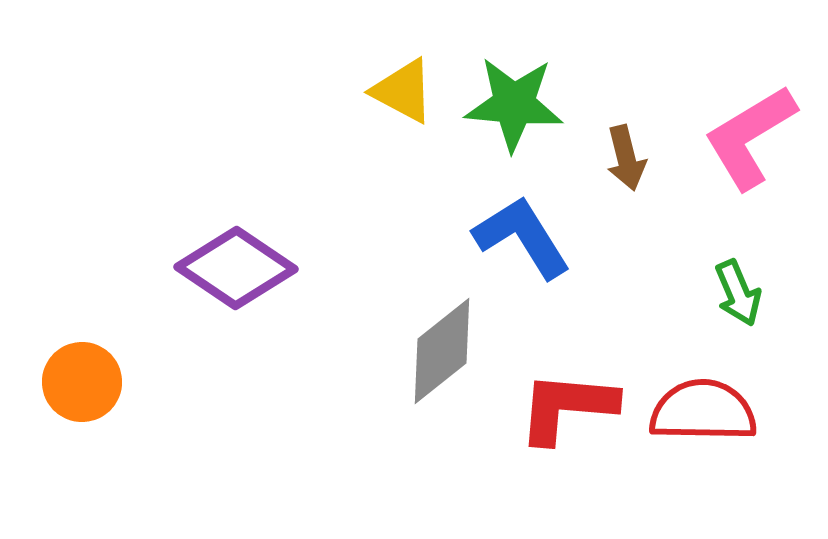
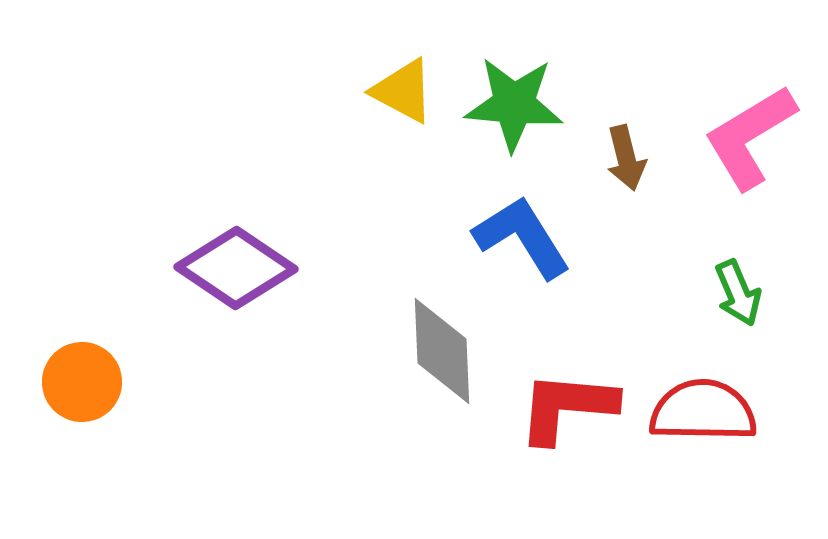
gray diamond: rotated 54 degrees counterclockwise
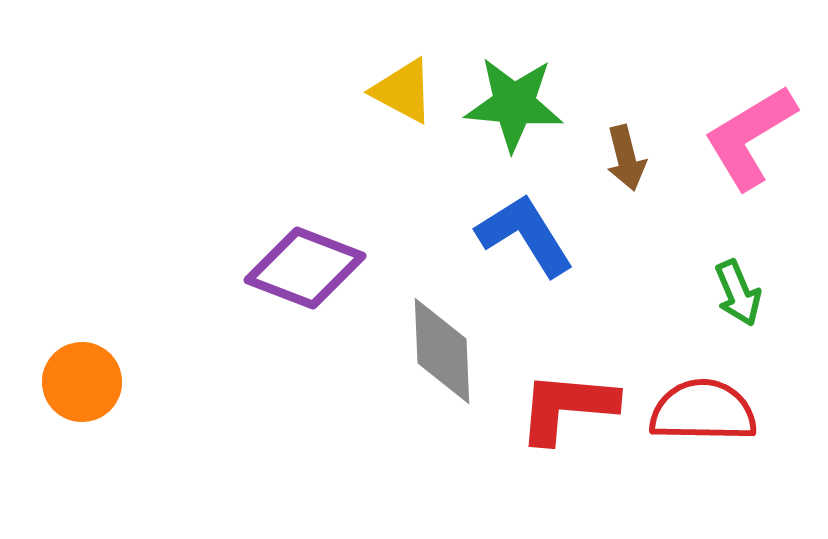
blue L-shape: moved 3 px right, 2 px up
purple diamond: moved 69 px right; rotated 13 degrees counterclockwise
